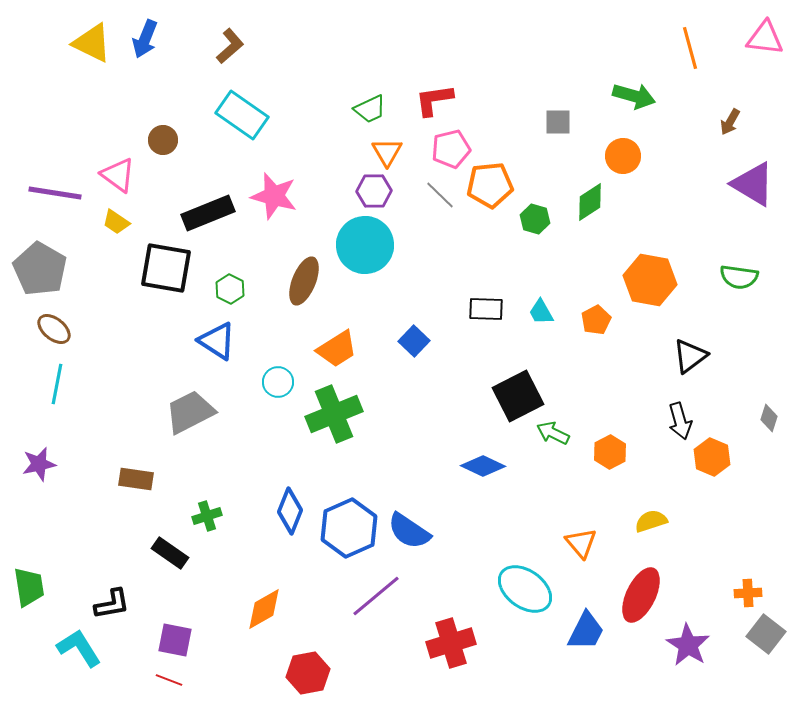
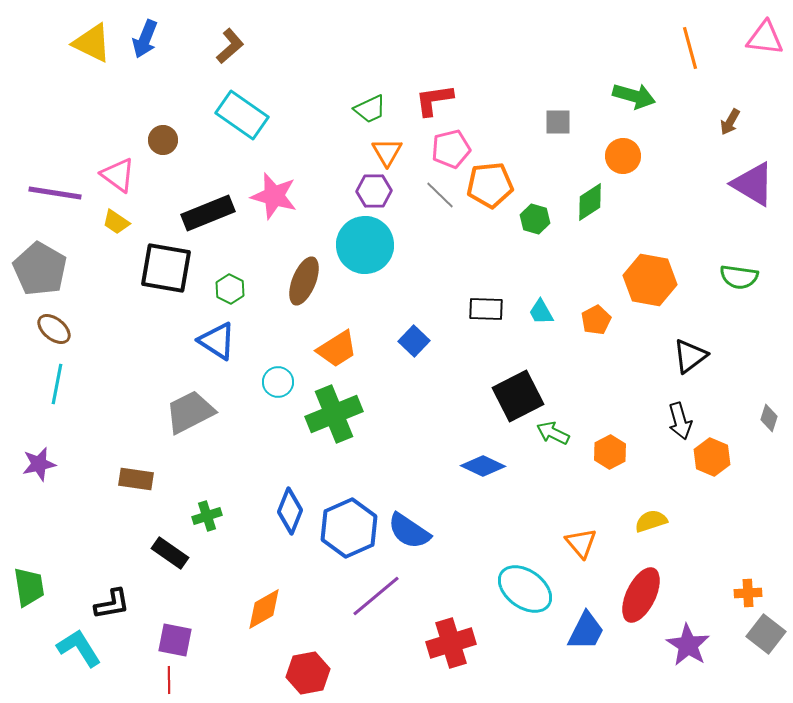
red line at (169, 680): rotated 68 degrees clockwise
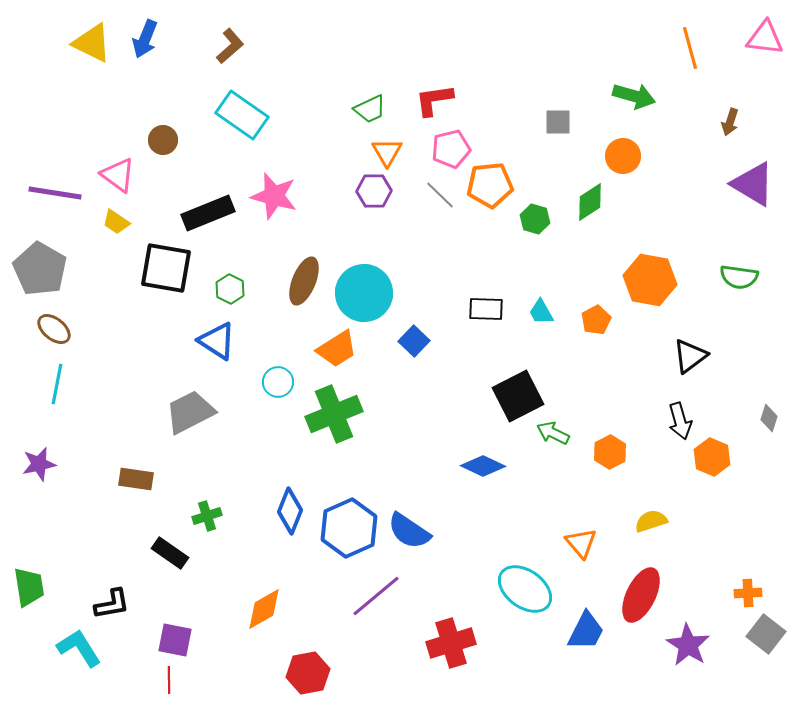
brown arrow at (730, 122): rotated 12 degrees counterclockwise
cyan circle at (365, 245): moved 1 px left, 48 px down
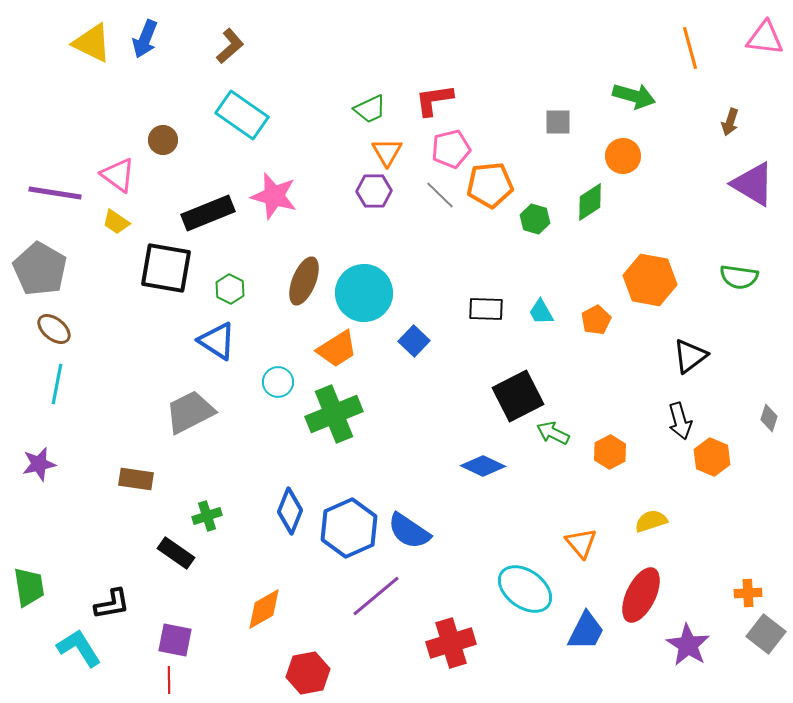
black rectangle at (170, 553): moved 6 px right
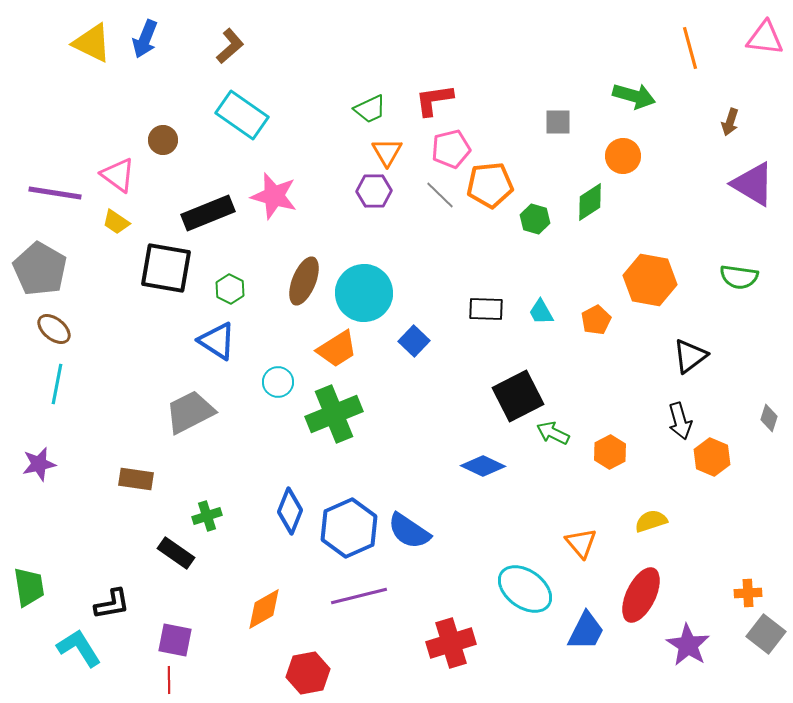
purple line at (376, 596): moved 17 px left; rotated 26 degrees clockwise
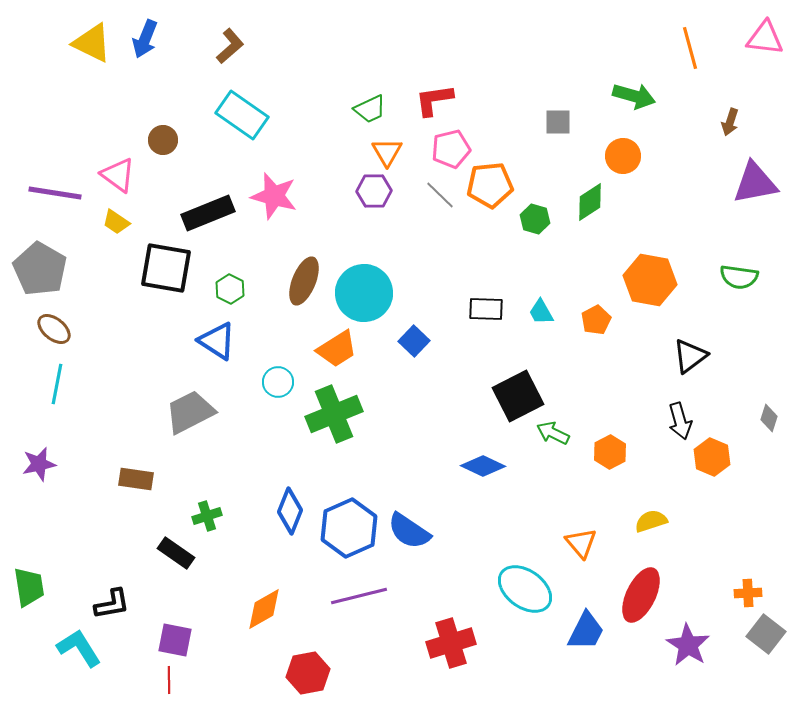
purple triangle at (753, 184): moved 2 px right, 1 px up; rotated 42 degrees counterclockwise
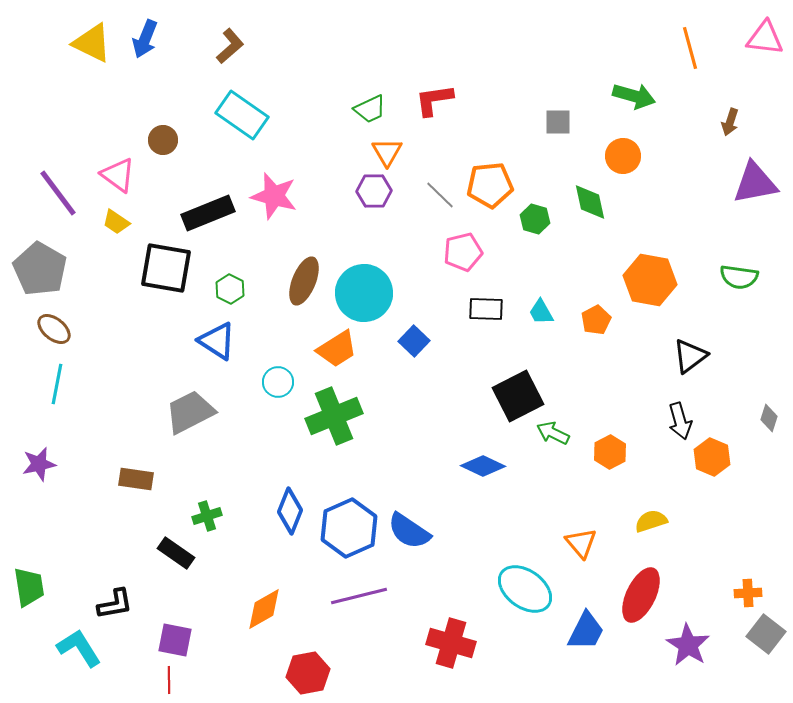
pink pentagon at (451, 149): moved 12 px right, 103 px down
purple line at (55, 193): moved 3 px right; rotated 44 degrees clockwise
green diamond at (590, 202): rotated 69 degrees counterclockwise
green cross at (334, 414): moved 2 px down
black L-shape at (112, 604): moved 3 px right
red cross at (451, 643): rotated 33 degrees clockwise
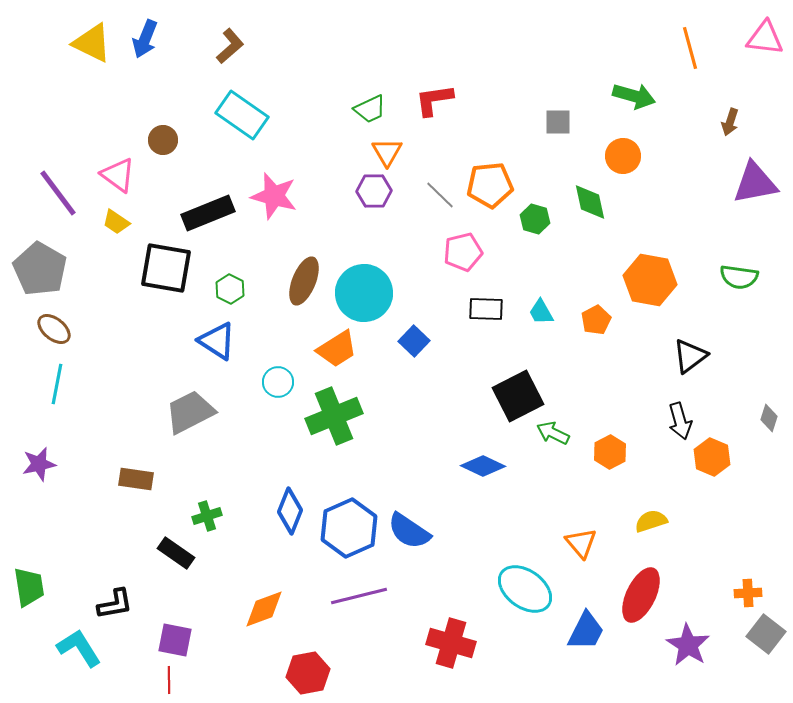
orange diamond at (264, 609): rotated 9 degrees clockwise
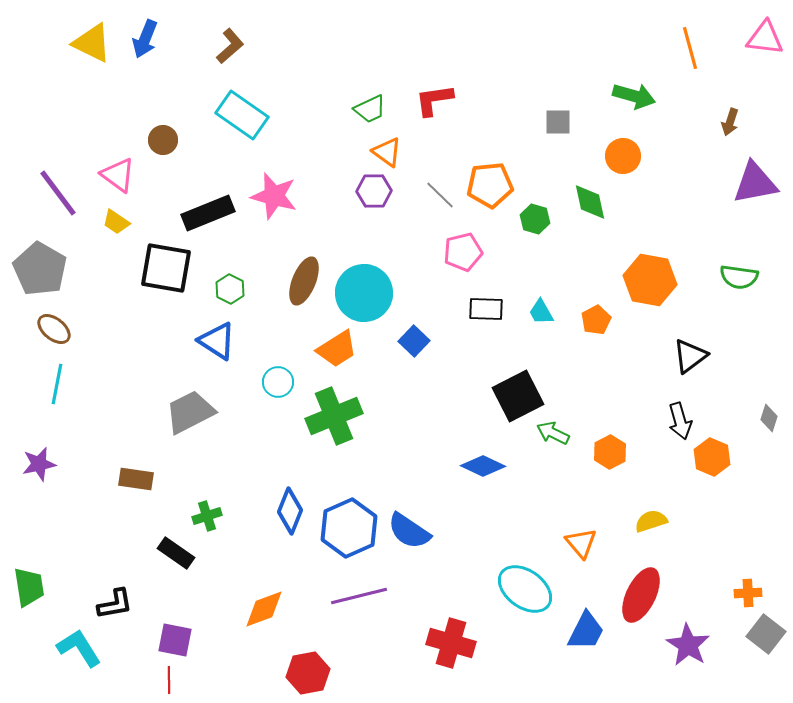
orange triangle at (387, 152): rotated 24 degrees counterclockwise
